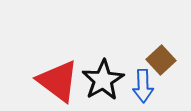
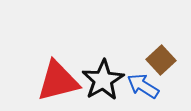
red triangle: rotated 51 degrees counterclockwise
blue arrow: rotated 124 degrees clockwise
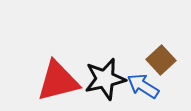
black star: moved 2 px right, 1 px up; rotated 18 degrees clockwise
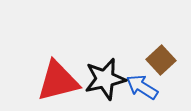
blue arrow: moved 1 px left, 1 px down
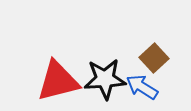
brown square: moved 7 px left, 2 px up
black star: rotated 9 degrees clockwise
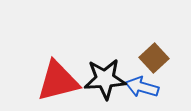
blue arrow: rotated 16 degrees counterclockwise
